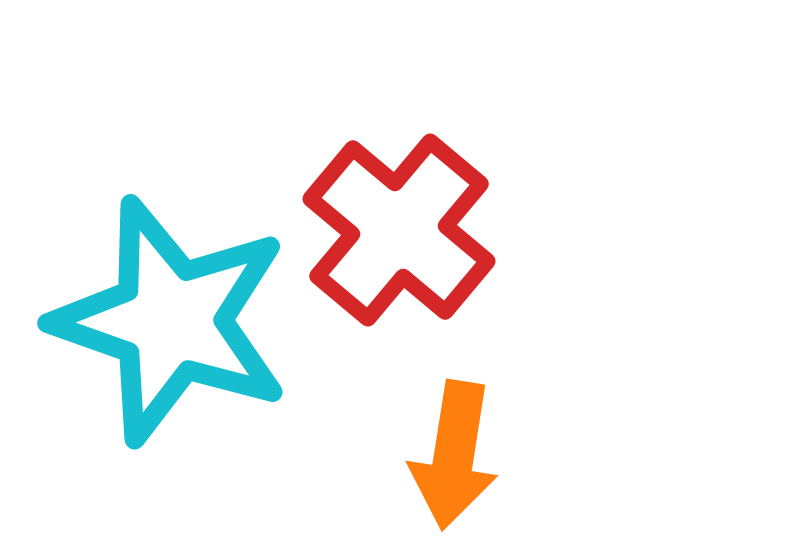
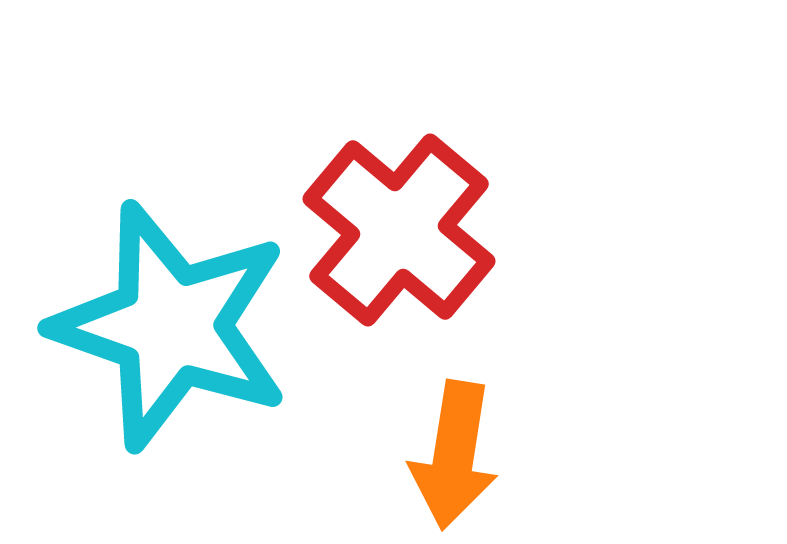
cyan star: moved 5 px down
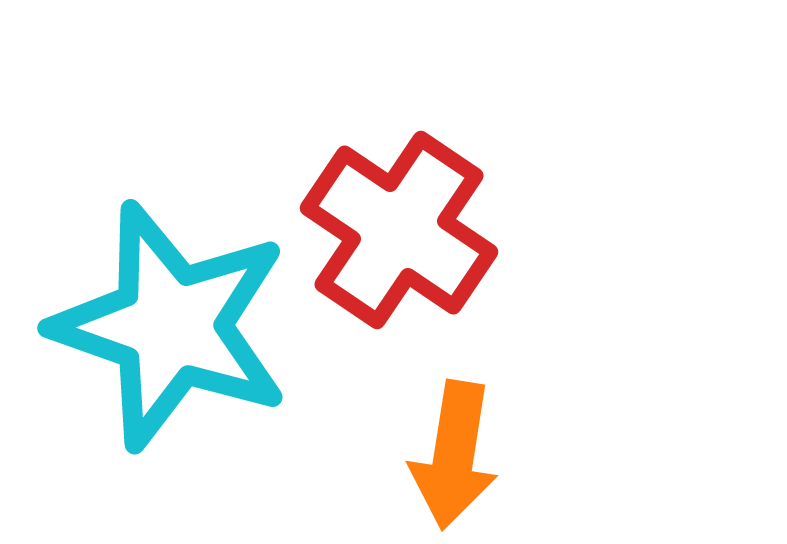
red cross: rotated 6 degrees counterclockwise
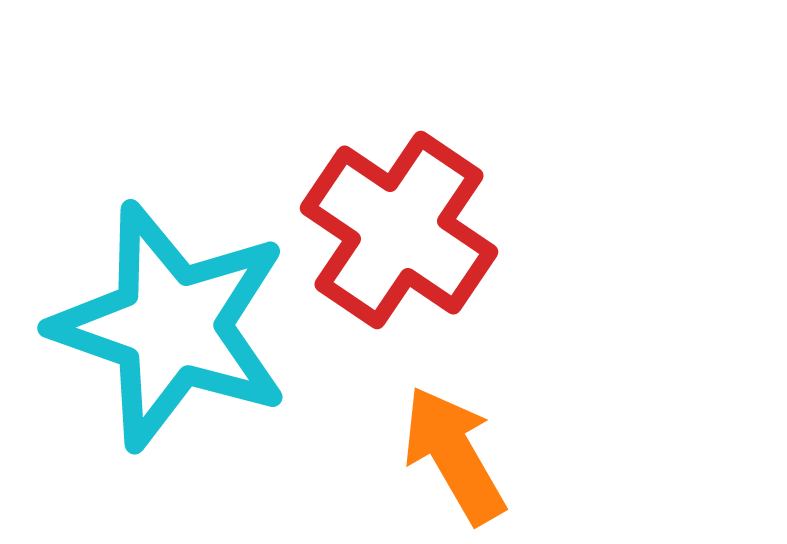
orange arrow: rotated 141 degrees clockwise
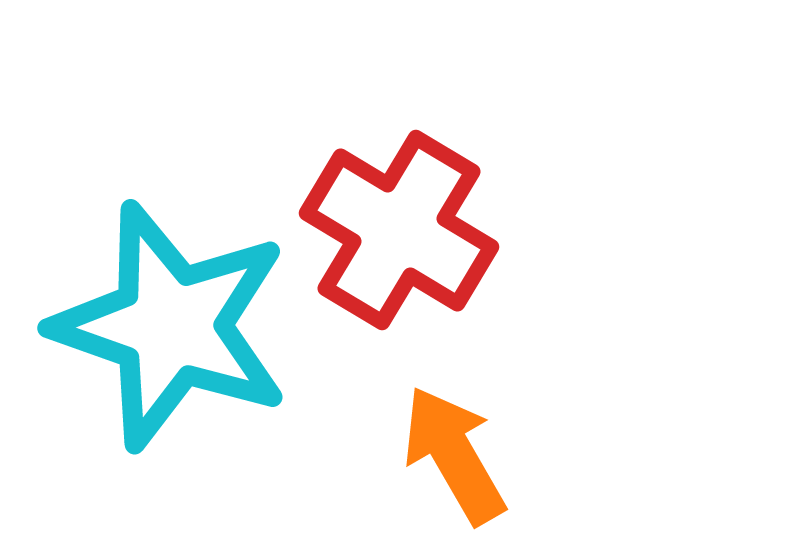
red cross: rotated 3 degrees counterclockwise
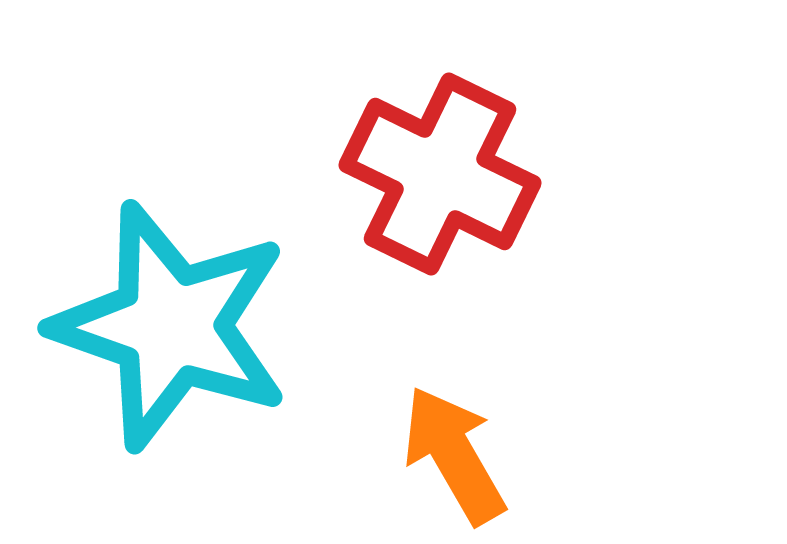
red cross: moved 41 px right, 56 px up; rotated 5 degrees counterclockwise
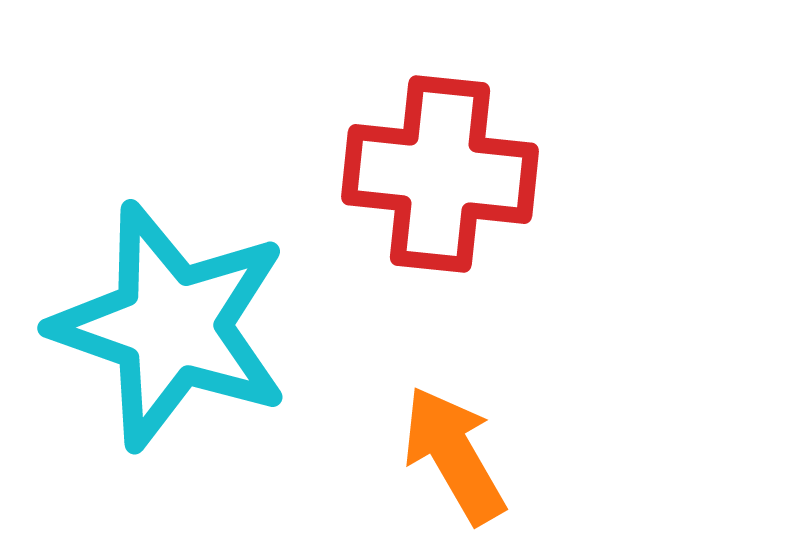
red cross: rotated 20 degrees counterclockwise
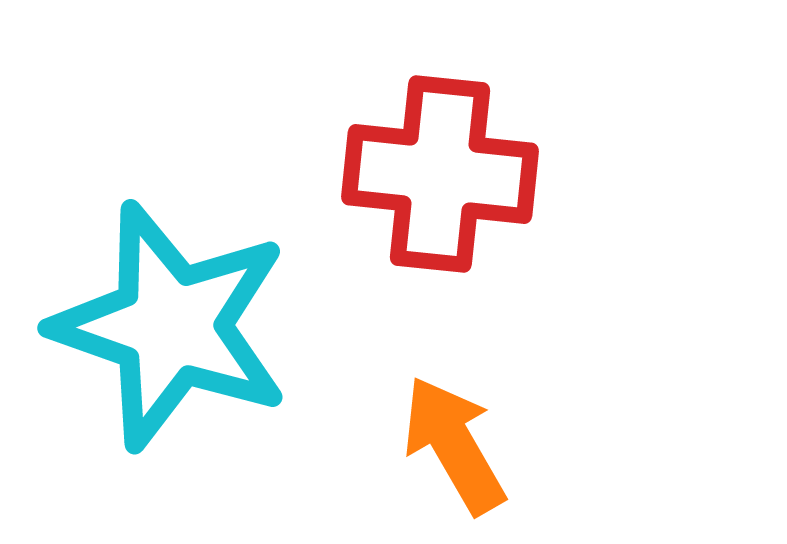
orange arrow: moved 10 px up
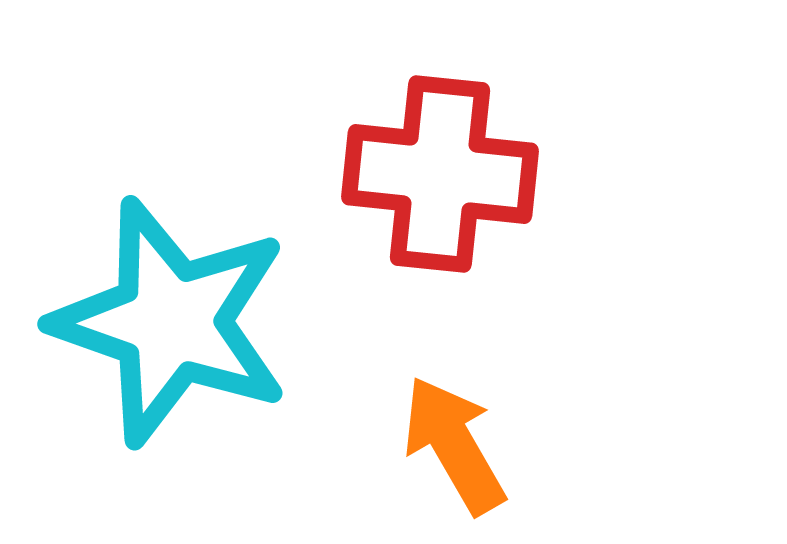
cyan star: moved 4 px up
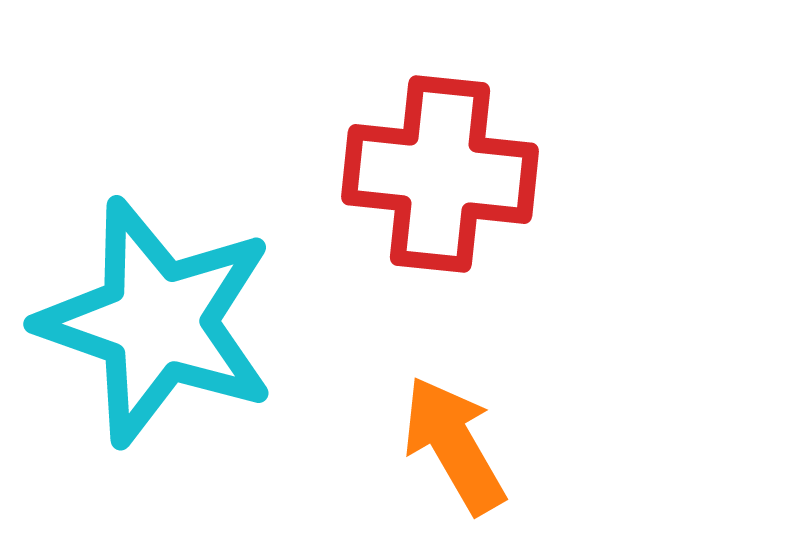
cyan star: moved 14 px left
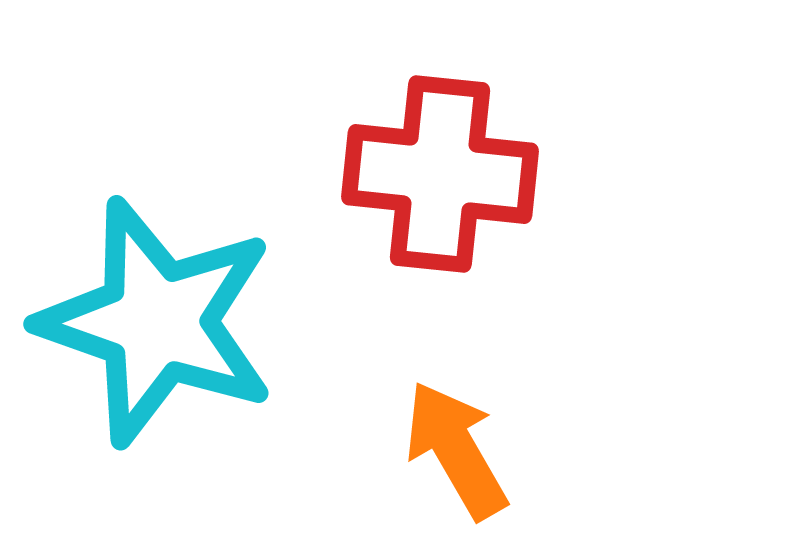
orange arrow: moved 2 px right, 5 px down
